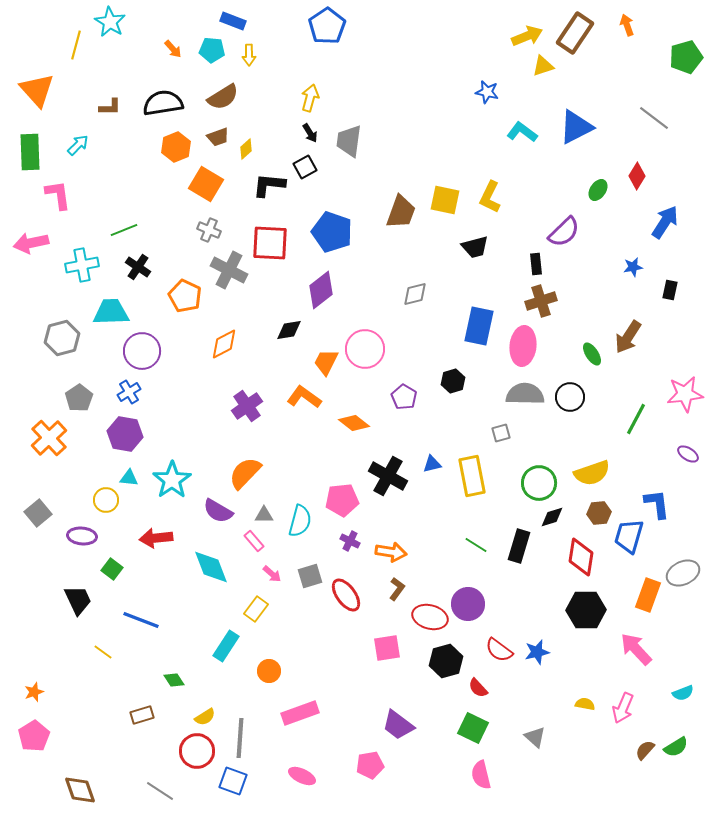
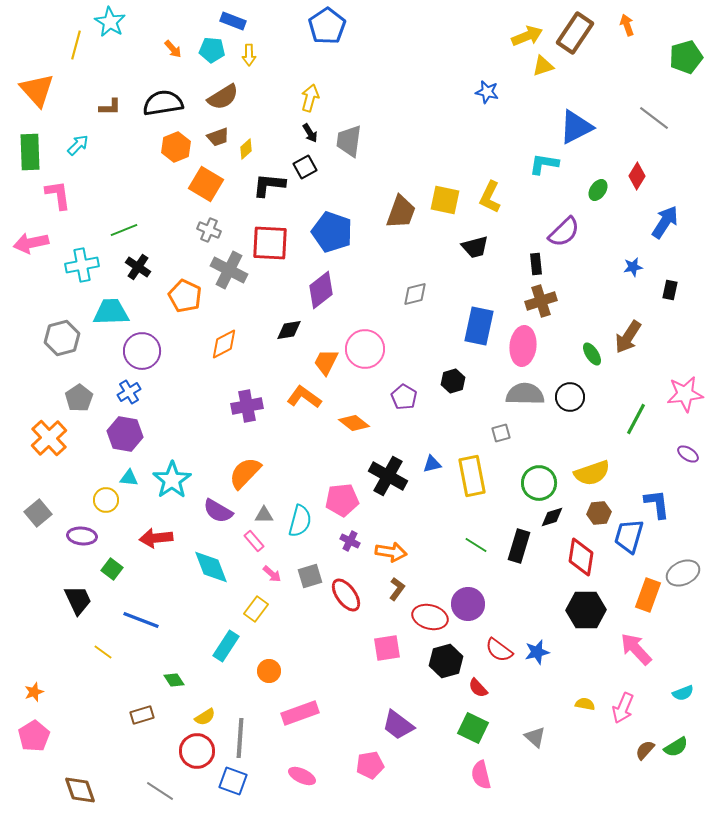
cyan L-shape at (522, 132): moved 22 px right, 32 px down; rotated 28 degrees counterclockwise
purple cross at (247, 406): rotated 24 degrees clockwise
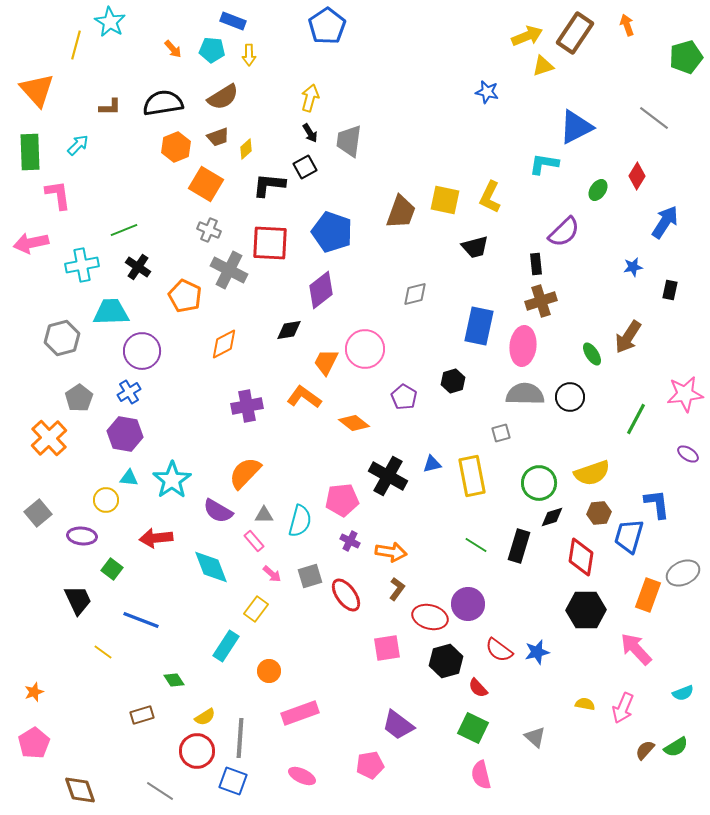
pink pentagon at (34, 736): moved 7 px down
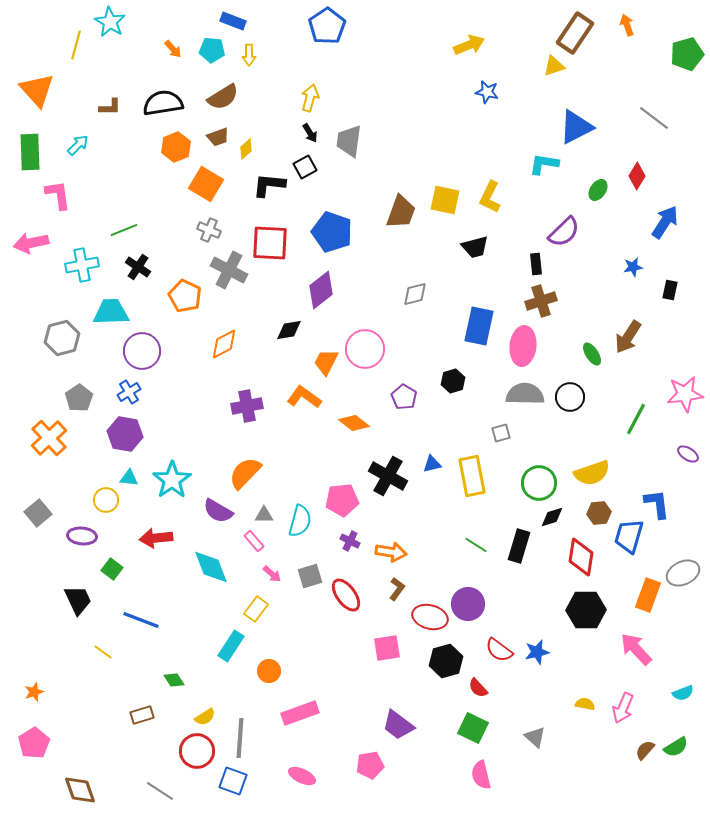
yellow arrow at (527, 36): moved 58 px left, 9 px down
green pentagon at (686, 57): moved 1 px right, 3 px up
yellow triangle at (543, 66): moved 11 px right
cyan rectangle at (226, 646): moved 5 px right
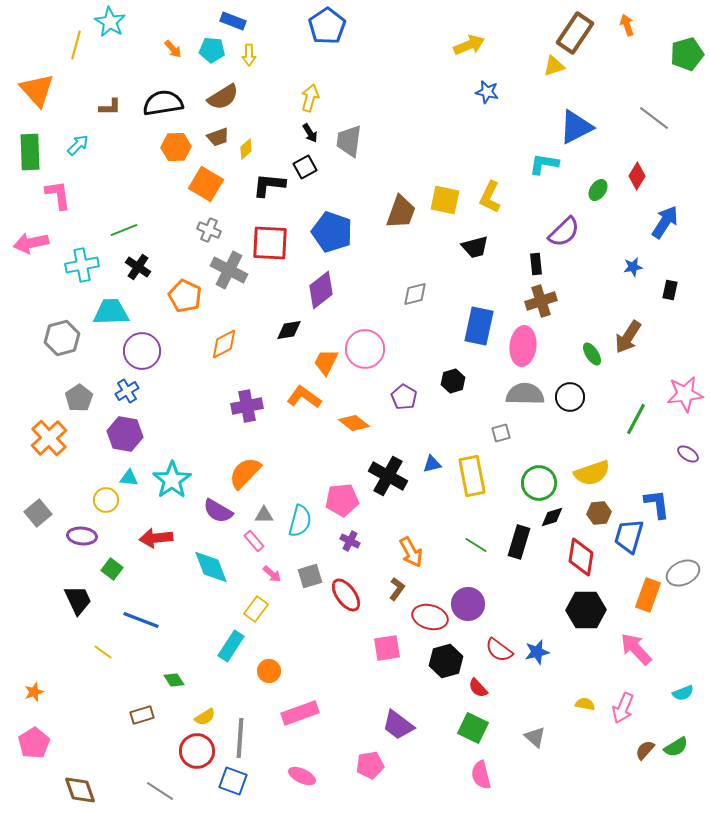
orange hexagon at (176, 147): rotated 20 degrees clockwise
blue cross at (129, 392): moved 2 px left, 1 px up
black rectangle at (519, 546): moved 4 px up
orange arrow at (391, 552): moved 20 px right; rotated 52 degrees clockwise
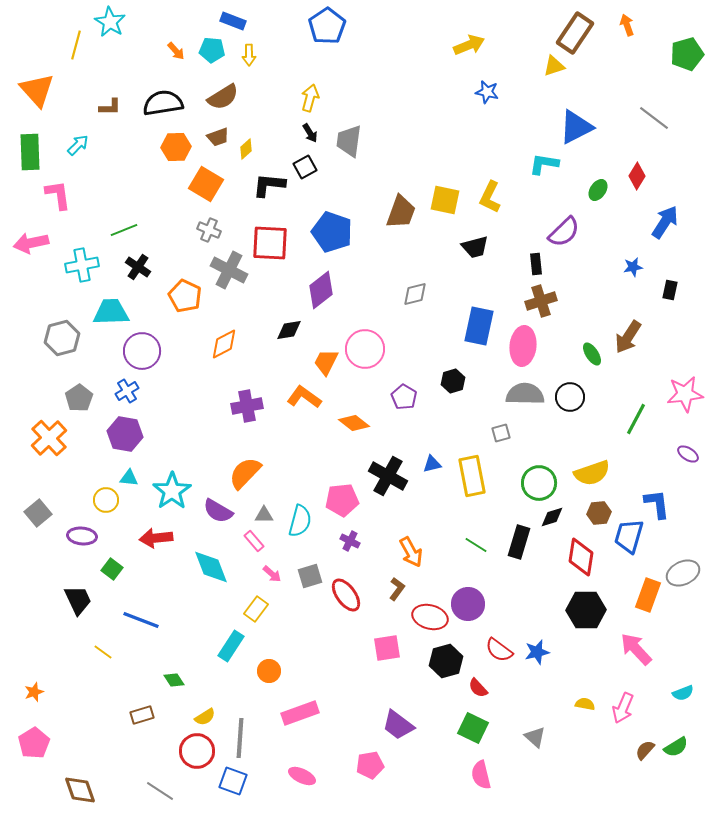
orange arrow at (173, 49): moved 3 px right, 2 px down
cyan star at (172, 480): moved 11 px down
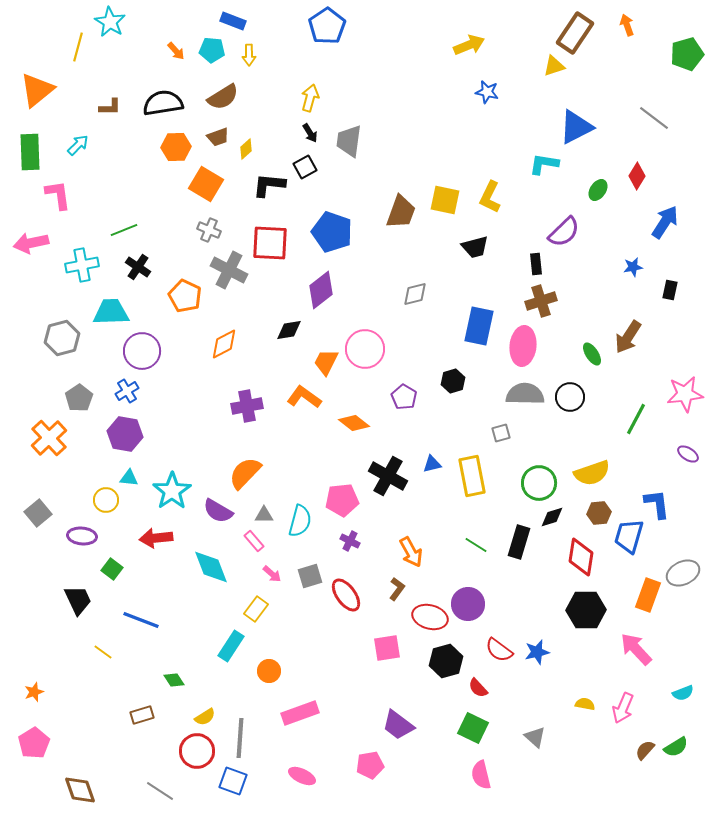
yellow line at (76, 45): moved 2 px right, 2 px down
orange triangle at (37, 90): rotated 33 degrees clockwise
